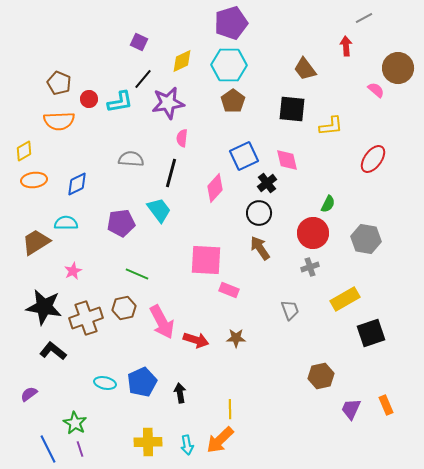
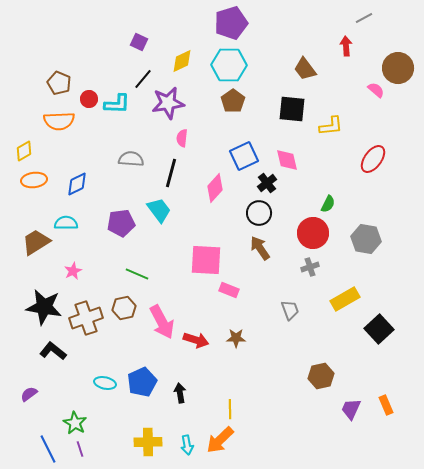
cyan L-shape at (120, 102): moved 3 px left, 2 px down; rotated 12 degrees clockwise
black square at (371, 333): moved 8 px right, 4 px up; rotated 24 degrees counterclockwise
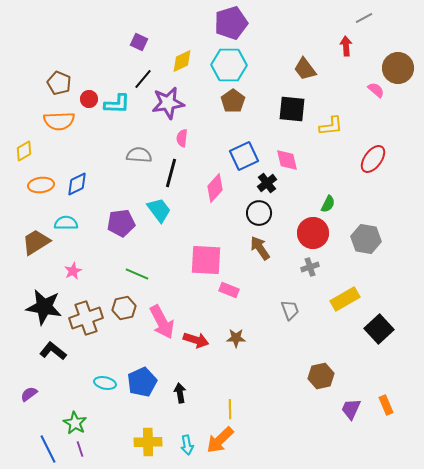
gray semicircle at (131, 159): moved 8 px right, 4 px up
orange ellipse at (34, 180): moved 7 px right, 5 px down
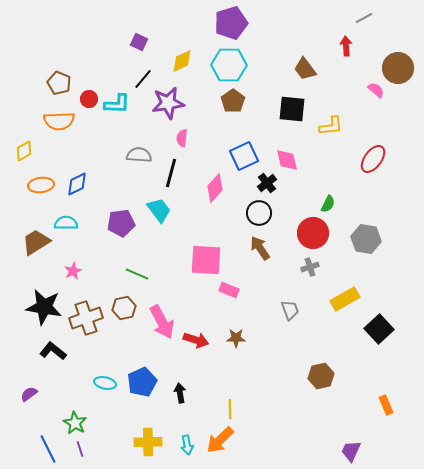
purple trapezoid at (351, 409): moved 42 px down
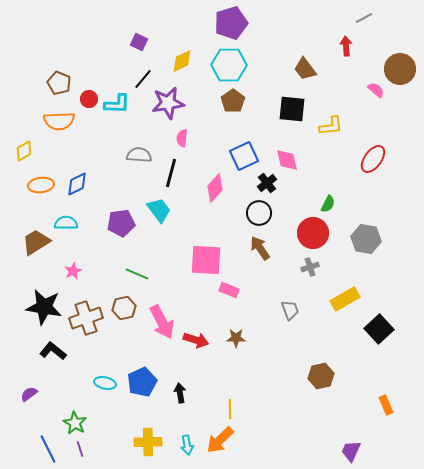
brown circle at (398, 68): moved 2 px right, 1 px down
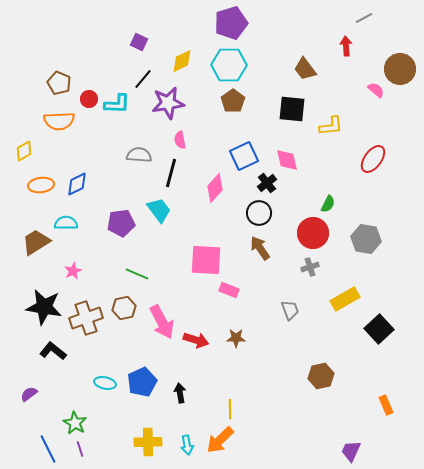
pink semicircle at (182, 138): moved 2 px left, 2 px down; rotated 18 degrees counterclockwise
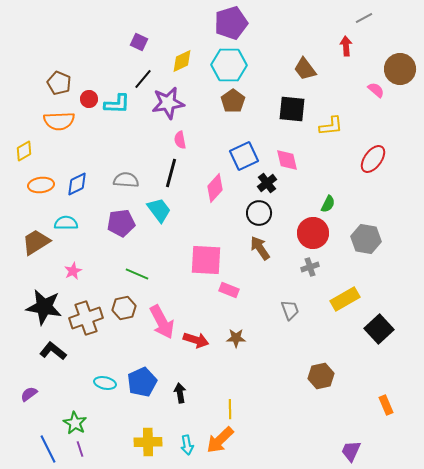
gray semicircle at (139, 155): moved 13 px left, 25 px down
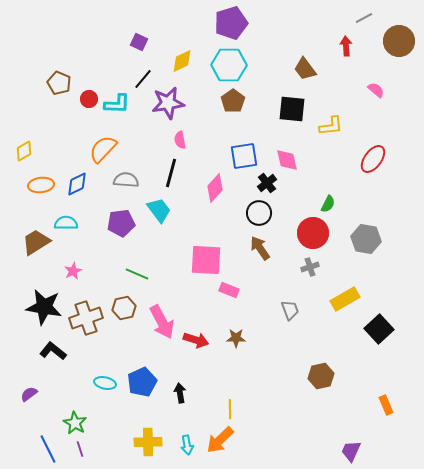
brown circle at (400, 69): moved 1 px left, 28 px up
orange semicircle at (59, 121): moved 44 px right, 28 px down; rotated 136 degrees clockwise
blue square at (244, 156): rotated 16 degrees clockwise
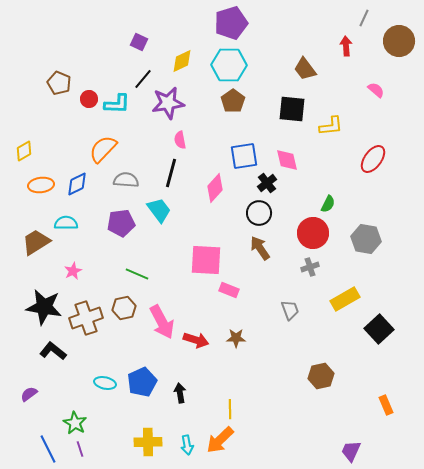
gray line at (364, 18): rotated 36 degrees counterclockwise
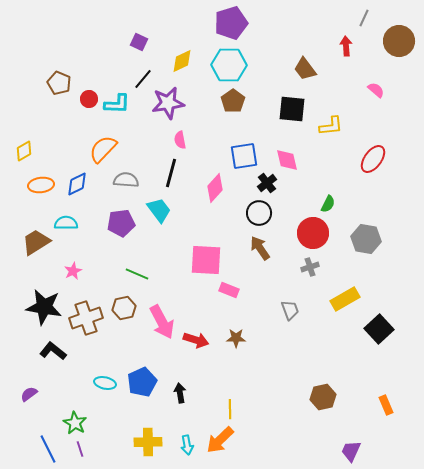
brown hexagon at (321, 376): moved 2 px right, 21 px down
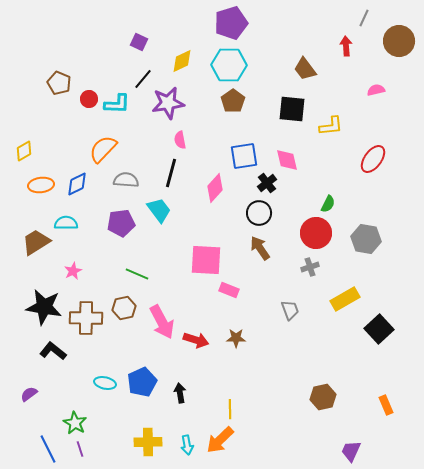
pink semicircle at (376, 90): rotated 54 degrees counterclockwise
red circle at (313, 233): moved 3 px right
brown cross at (86, 318): rotated 20 degrees clockwise
